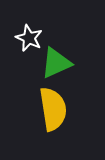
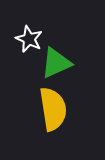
white star: moved 1 px down
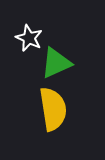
white star: moved 1 px up
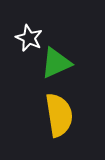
yellow semicircle: moved 6 px right, 6 px down
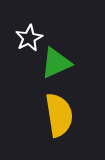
white star: rotated 20 degrees clockwise
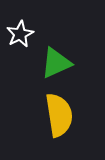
white star: moved 9 px left, 4 px up
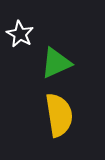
white star: rotated 16 degrees counterclockwise
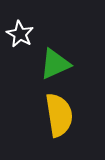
green triangle: moved 1 px left, 1 px down
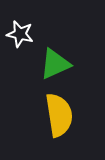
white star: rotated 16 degrees counterclockwise
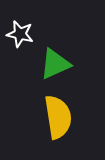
yellow semicircle: moved 1 px left, 2 px down
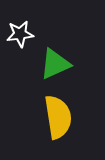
white star: rotated 20 degrees counterclockwise
